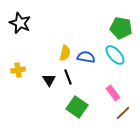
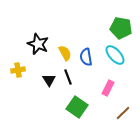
black star: moved 18 px right, 21 px down
yellow semicircle: rotated 42 degrees counterclockwise
blue semicircle: rotated 108 degrees counterclockwise
pink rectangle: moved 5 px left, 5 px up; rotated 63 degrees clockwise
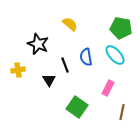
yellow semicircle: moved 5 px right, 29 px up; rotated 21 degrees counterclockwise
black line: moved 3 px left, 12 px up
brown line: moved 1 px left, 1 px up; rotated 35 degrees counterclockwise
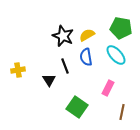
yellow semicircle: moved 17 px right, 11 px down; rotated 70 degrees counterclockwise
black star: moved 25 px right, 8 px up
cyan ellipse: moved 1 px right
black line: moved 1 px down
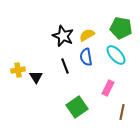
black triangle: moved 13 px left, 3 px up
green square: rotated 20 degrees clockwise
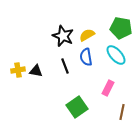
black triangle: moved 6 px up; rotated 48 degrees counterclockwise
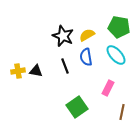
green pentagon: moved 2 px left, 1 px up
yellow cross: moved 1 px down
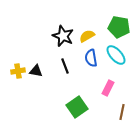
yellow semicircle: moved 1 px down
blue semicircle: moved 5 px right, 1 px down
